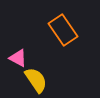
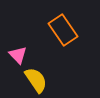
pink triangle: moved 3 px up; rotated 18 degrees clockwise
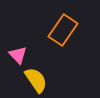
orange rectangle: rotated 68 degrees clockwise
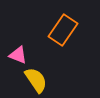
pink triangle: rotated 24 degrees counterclockwise
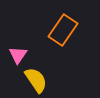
pink triangle: rotated 42 degrees clockwise
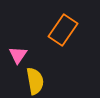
yellow semicircle: moved 1 px left, 1 px down; rotated 24 degrees clockwise
